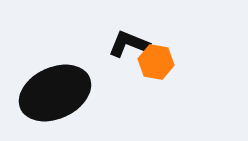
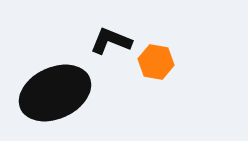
black L-shape: moved 18 px left, 3 px up
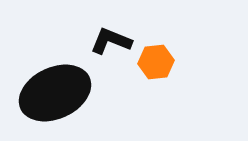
orange hexagon: rotated 16 degrees counterclockwise
